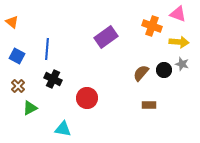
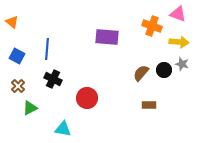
purple rectangle: moved 1 px right; rotated 40 degrees clockwise
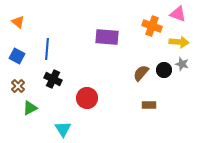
orange triangle: moved 6 px right
cyan triangle: rotated 48 degrees clockwise
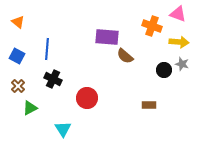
brown semicircle: moved 16 px left, 17 px up; rotated 90 degrees counterclockwise
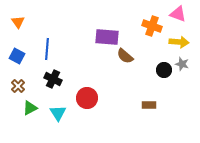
orange triangle: rotated 16 degrees clockwise
cyan triangle: moved 5 px left, 16 px up
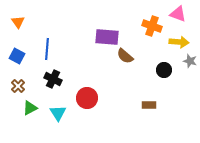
gray star: moved 8 px right, 3 px up
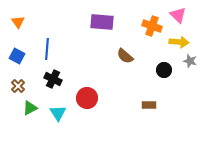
pink triangle: moved 1 px down; rotated 24 degrees clockwise
purple rectangle: moved 5 px left, 15 px up
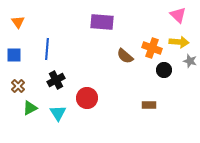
orange cross: moved 22 px down
blue square: moved 3 px left, 1 px up; rotated 28 degrees counterclockwise
black cross: moved 3 px right, 1 px down; rotated 36 degrees clockwise
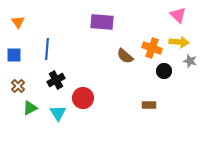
black circle: moved 1 px down
red circle: moved 4 px left
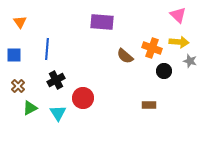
orange triangle: moved 2 px right
